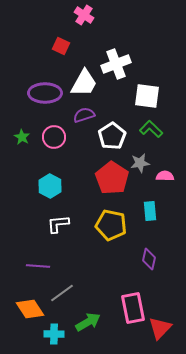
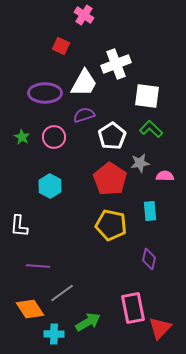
red pentagon: moved 2 px left, 1 px down
white L-shape: moved 39 px left, 2 px down; rotated 80 degrees counterclockwise
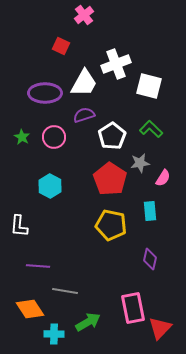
pink cross: rotated 18 degrees clockwise
white square: moved 2 px right, 10 px up; rotated 8 degrees clockwise
pink semicircle: moved 2 px left, 2 px down; rotated 120 degrees clockwise
purple diamond: moved 1 px right
gray line: moved 3 px right, 2 px up; rotated 45 degrees clockwise
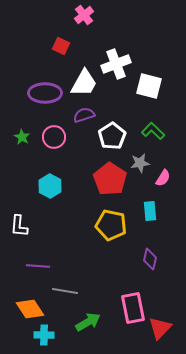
green L-shape: moved 2 px right, 2 px down
cyan cross: moved 10 px left, 1 px down
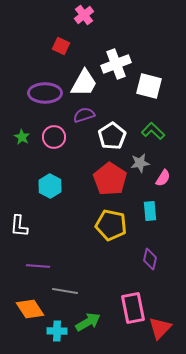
cyan cross: moved 13 px right, 4 px up
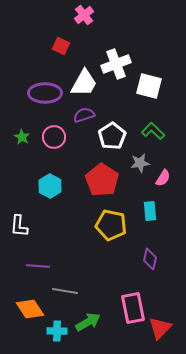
red pentagon: moved 8 px left, 1 px down
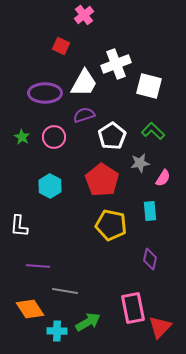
red triangle: moved 1 px up
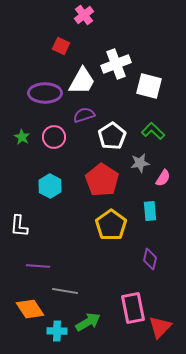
white trapezoid: moved 2 px left, 2 px up
yellow pentagon: rotated 24 degrees clockwise
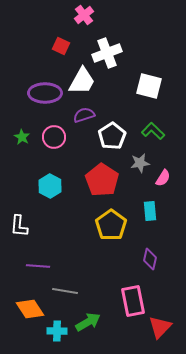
white cross: moved 9 px left, 11 px up
pink rectangle: moved 7 px up
